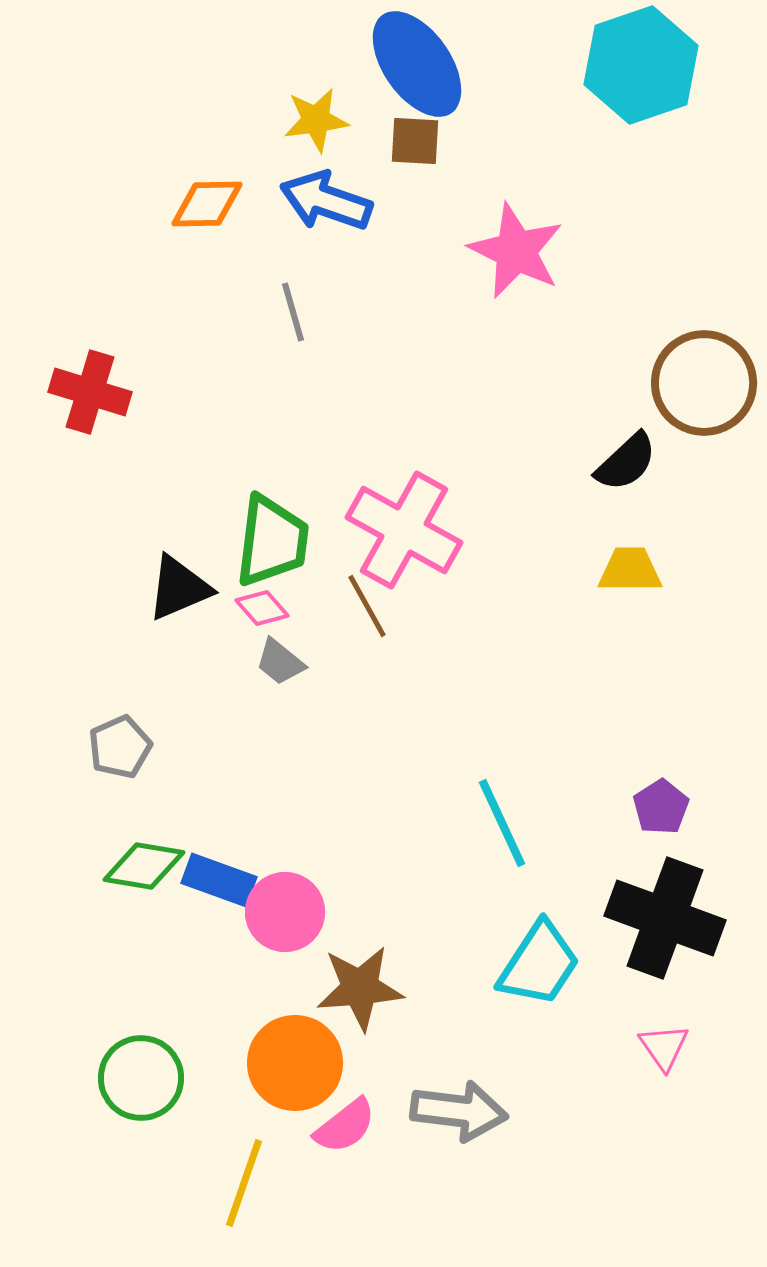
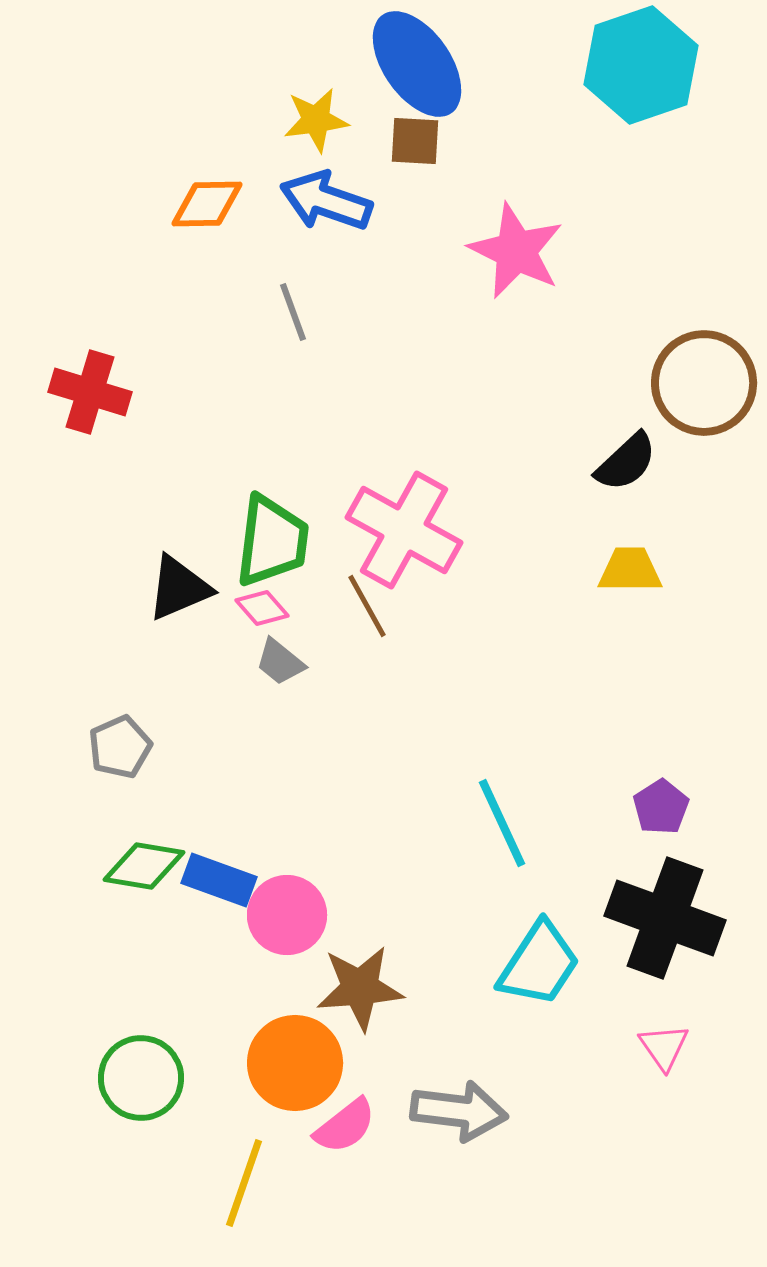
gray line: rotated 4 degrees counterclockwise
pink circle: moved 2 px right, 3 px down
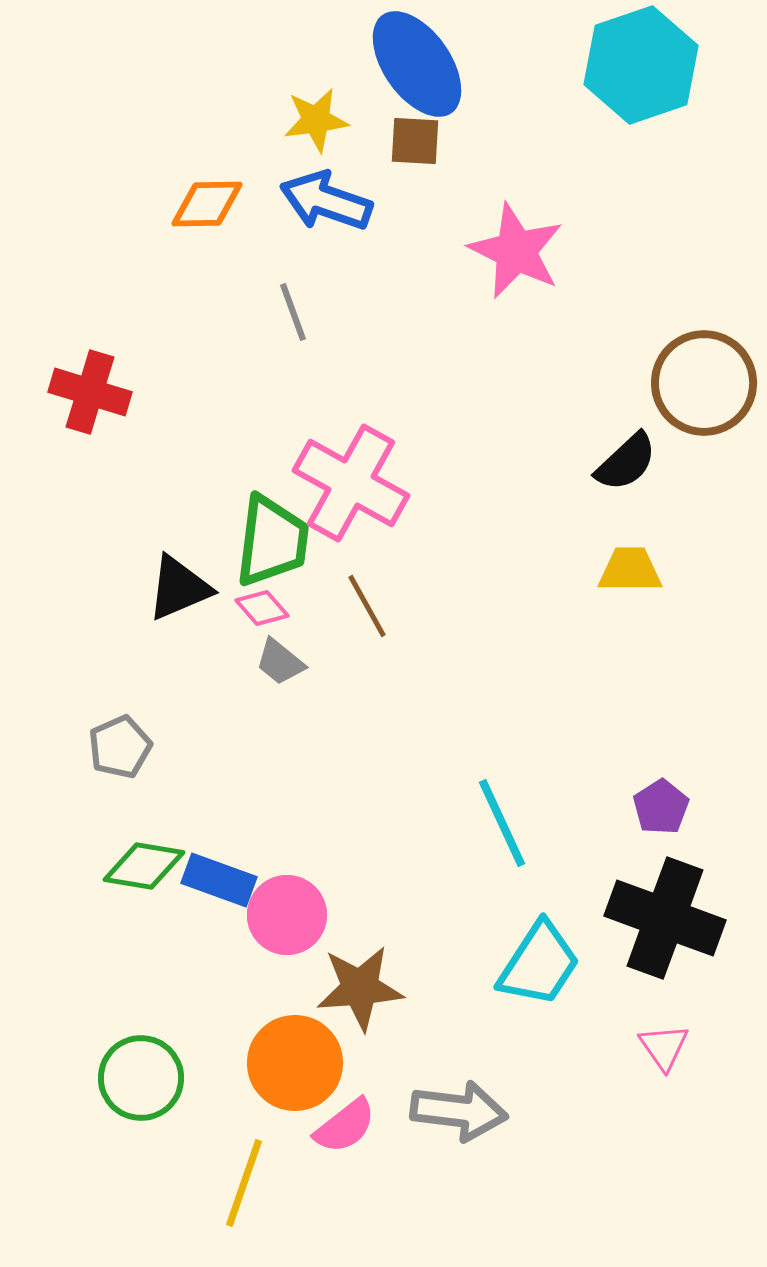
pink cross: moved 53 px left, 47 px up
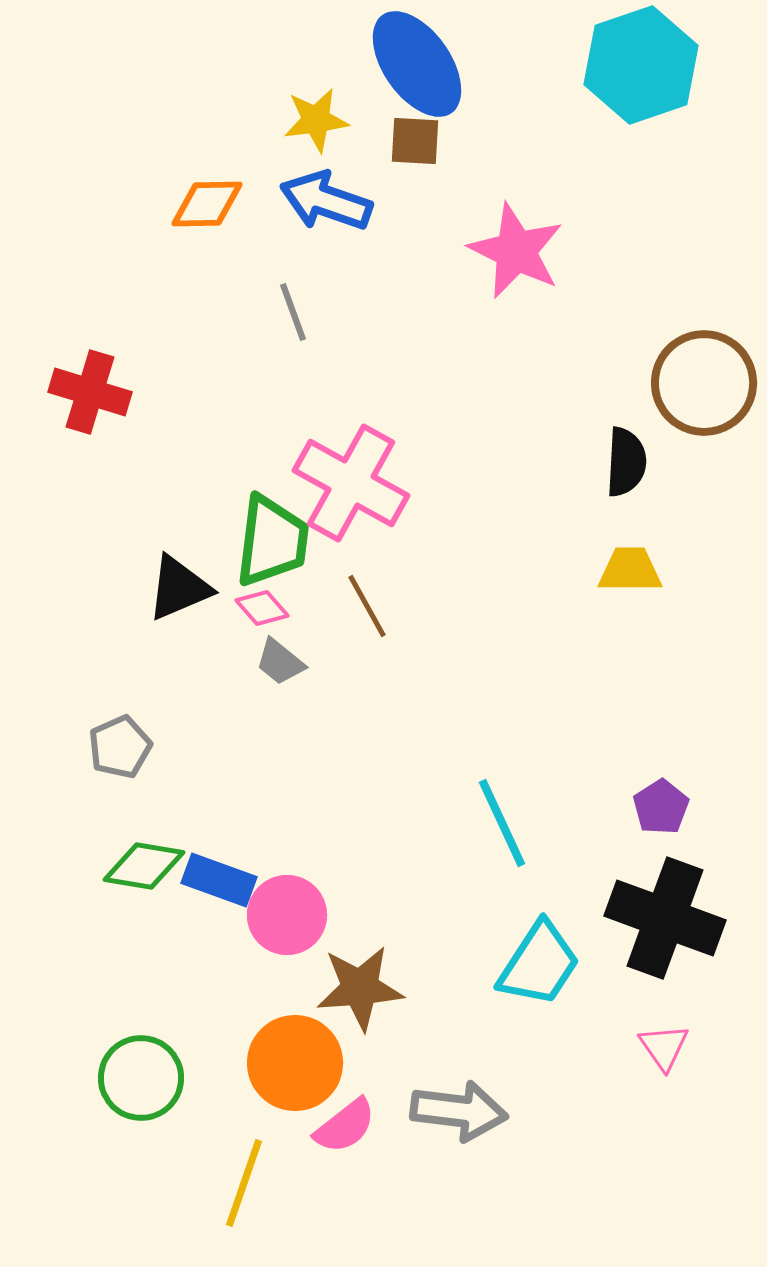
black semicircle: rotated 44 degrees counterclockwise
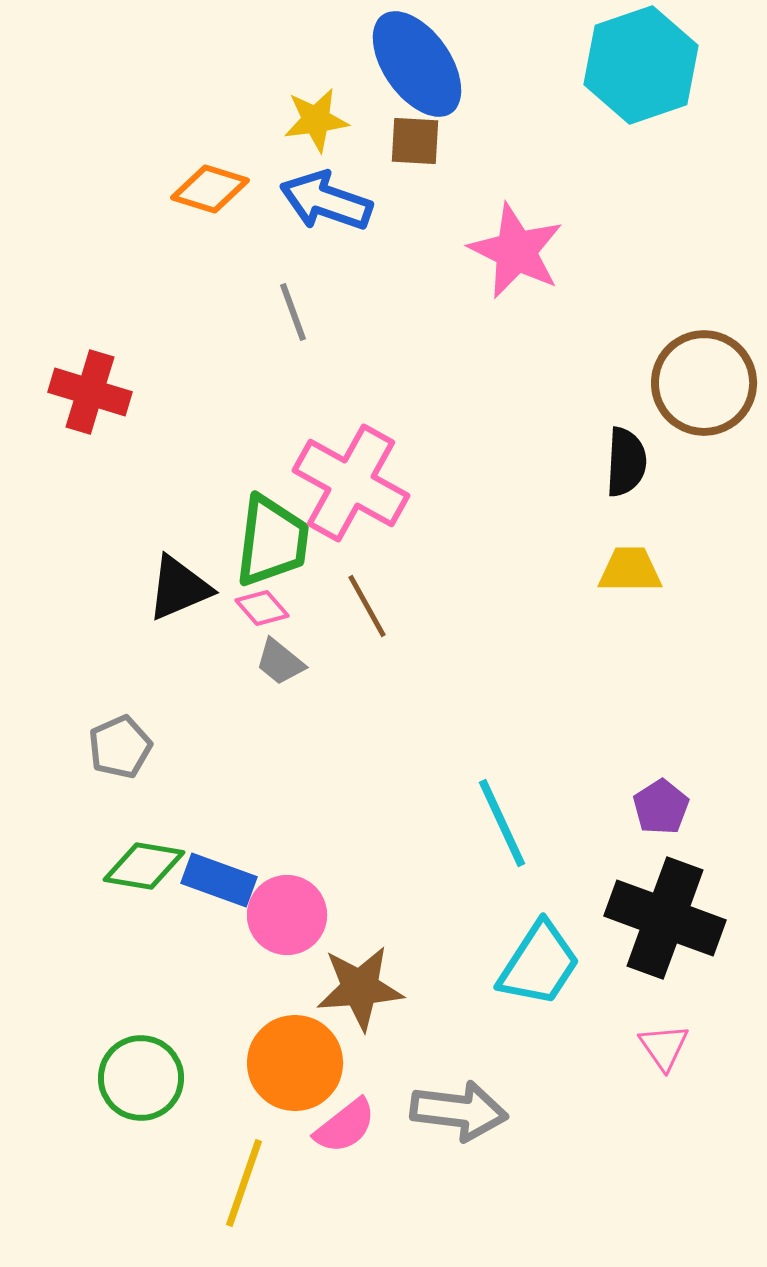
orange diamond: moved 3 px right, 15 px up; rotated 18 degrees clockwise
